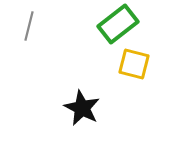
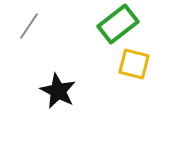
gray line: rotated 20 degrees clockwise
black star: moved 24 px left, 17 px up
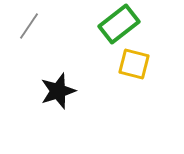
green rectangle: moved 1 px right
black star: rotated 27 degrees clockwise
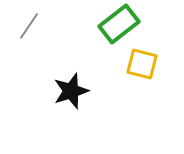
yellow square: moved 8 px right
black star: moved 13 px right
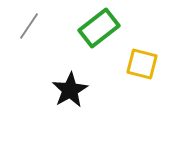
green rectangle: moved 20 px left, 4 px down
black star: moved 1 px left, 1 px up; rotated 12 degrees counterclockwise
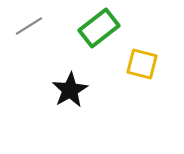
gray line: rotated 24 degrees clockwise
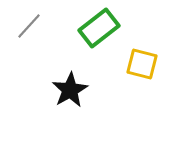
gray line: rotated 16 degrees counterclockwise
